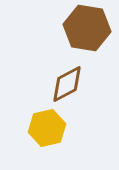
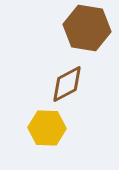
yellow hexagon: rotated 15 degrees clockwise
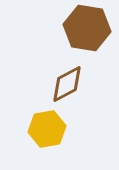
yellow hexagon: moved 1 px down; rotated 12 degrees counterclockwise
